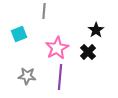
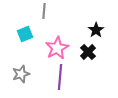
cyan square: moved 6 px right
gray star: moved 6 px left, 2 px up; rotated 24 degrees counterclockwise
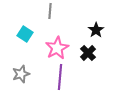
gray line: moved 6 px right
cyan square: rotated 35 degrees counterclockwise
black cross: moved 1 px down
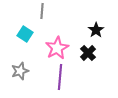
gray line: moved 8 px left
gray star: moved 1 px left, 3 px up
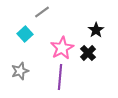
gray line: moved 1 px down; rotated 49 degrees clockwise
cyan square: rotated 14 degrees clockwise
pink star: moved 5 px right
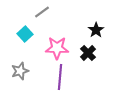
pink star: moved 5 px left; rotated 30 degrees clockwise
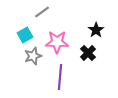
cyan square: moved 1 px down; rotated 14 degrees clockwise
pink star: moved 6 px up
gray star: moved 13 px right, 15 px up
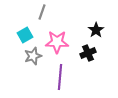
gray line: rotated 35 degrees counterclockwise
black cross: rotated 21 degrees clockwise
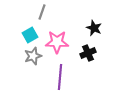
black star: moved 2 px left, 2 px up; rotated 14 degrees counterclockwise
cyan square: moved 5 px right
